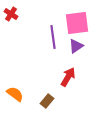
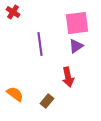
red cross: moved 2 px right, 2 px up
purple line: moved 13 px left, 7 px down
red arrow: rotated 138 degrees clockwise
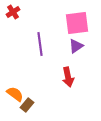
red cross: rotated 24 degrees clockwise
brown rectangle: moved 20 px left, 4 px down
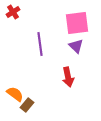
purple triangle: rotated 42 degrees counterclockwise
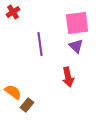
orange semicircle: moved 2 px left, 2 px up
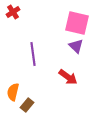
pink square: rotated 20 degrees clockwise
purple line: moved 7 px left, 10 px down
red arrow: rotated 42 degrees counterclockwise
orange semicircle: rotated 114 degrees counterclockwise
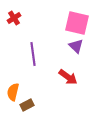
red cross: moved 1 px right, 6 px down
brown rectangle: rotated 24 degrees clockwise
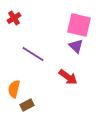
pink square: moved 2 px right, 2 px down
purple line: rotated 50 degrees counterclockwise
orange semicircle: moved 1 px right, 3 px up
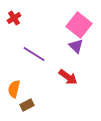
pink square: rotated 25 degrees clockwise
purple line: moved 1 px right
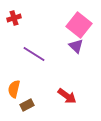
red cross: rotated 16 degrees clockwise
red arrow: moved 1 px left, 19 px down
